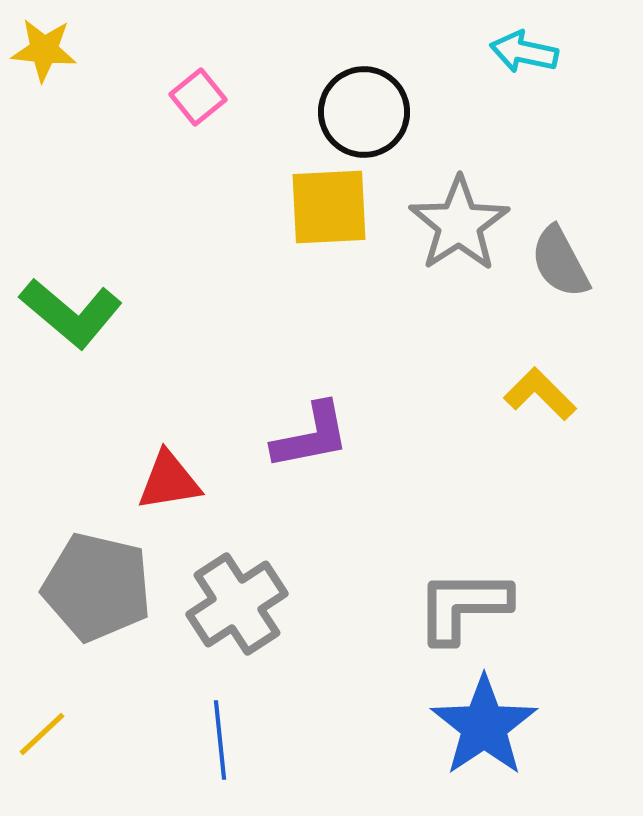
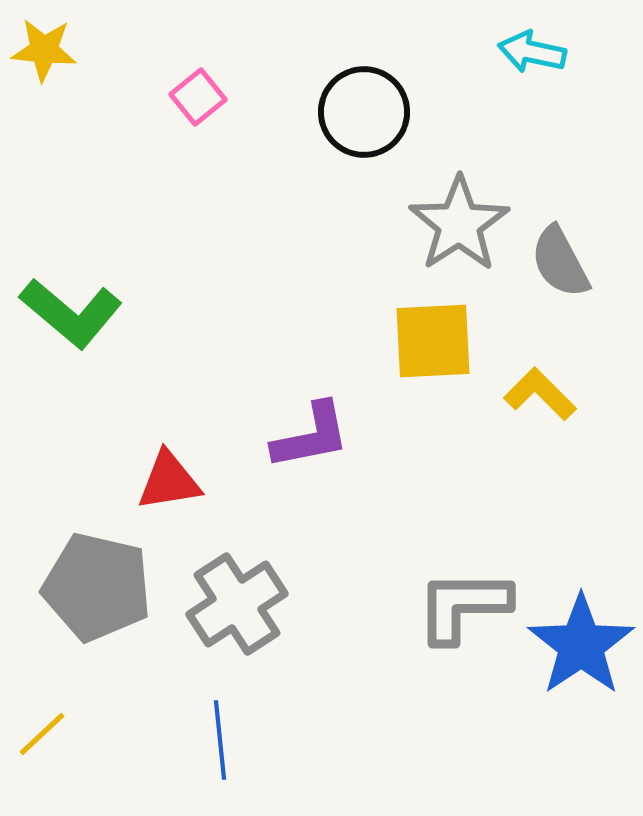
cyan arrow: moved 8 px right
yellow square: moved 104 px right, 134 px down
blue star: moved 97 px right, 81 px up
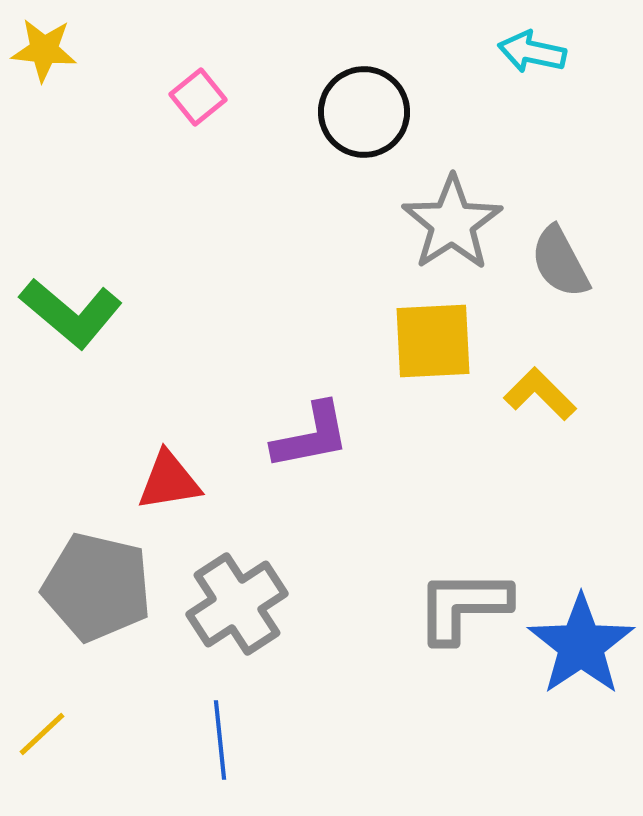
gray star: moved 7 px left, 1 px up
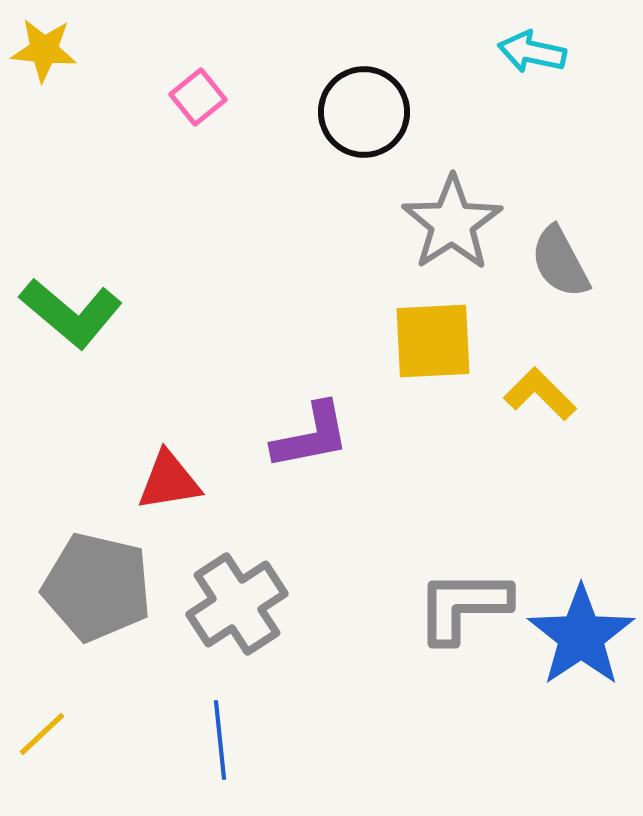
blue star: moved 9 px up
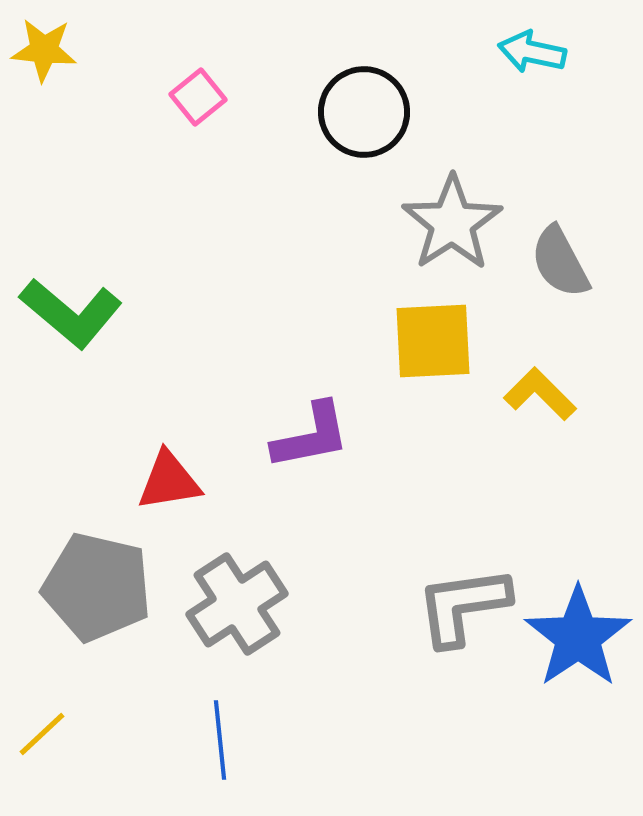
gray L-shape: rotated 8 degrees counterclockwise
blue star: moved 3 px left, 1 px down
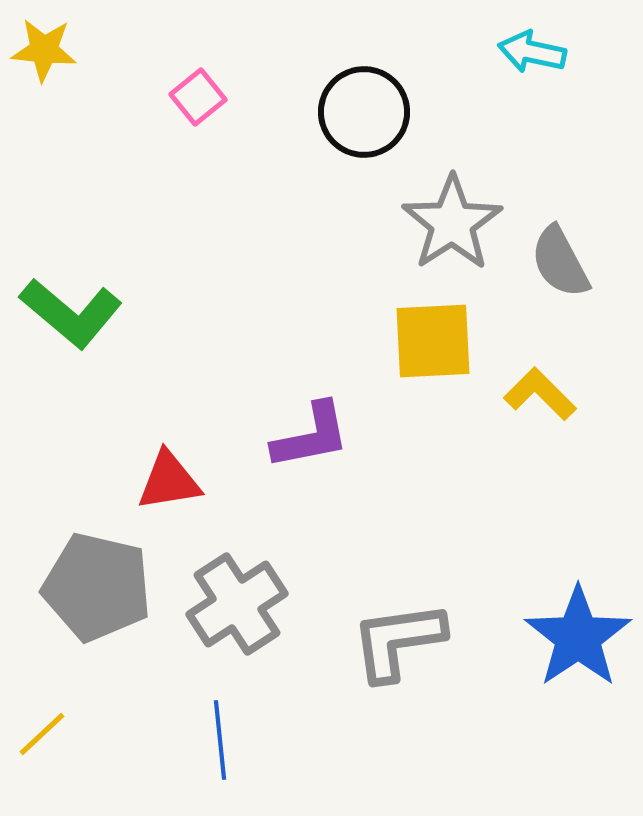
gray L-shape: moved 65 px left, 35 px down
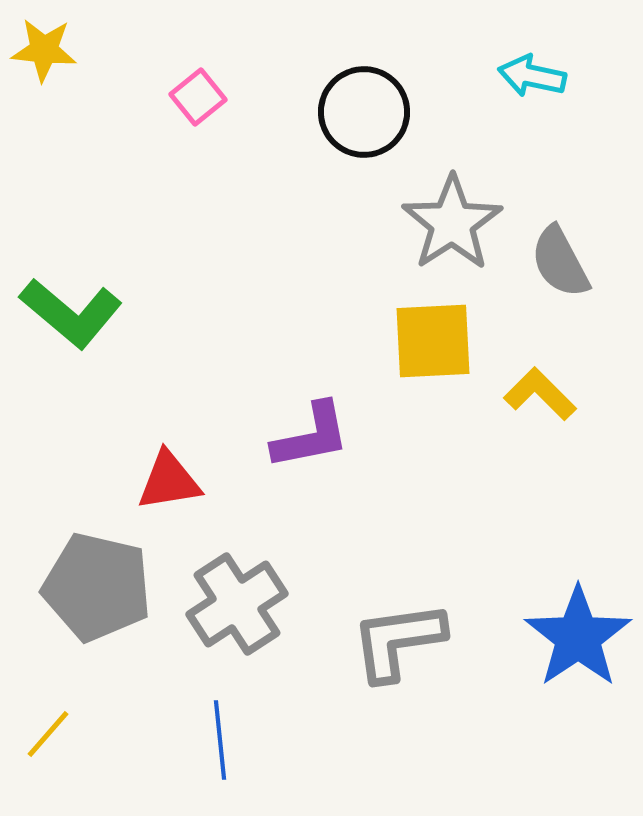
cyan arrow: moved 24 px down
yellow line: moved 6 px right; rotated 6 degrees counterclockwise
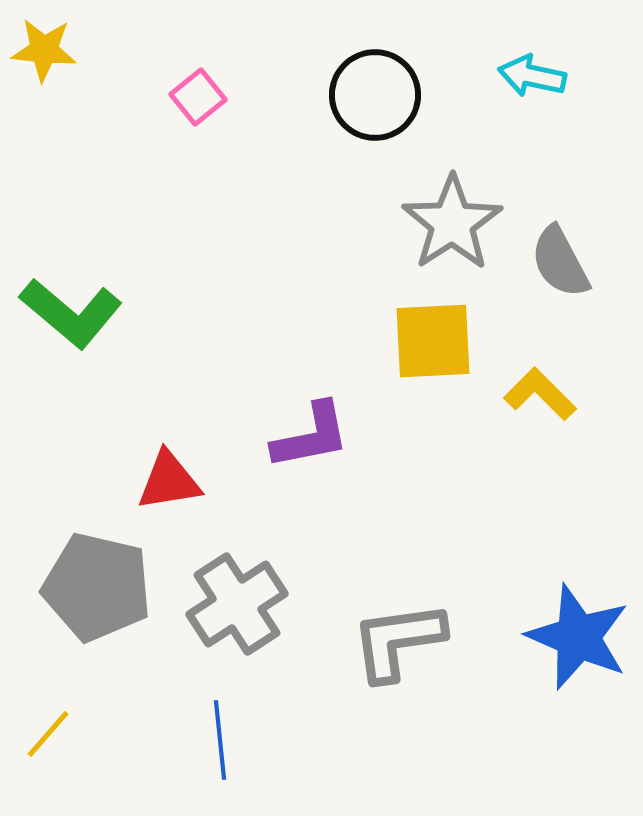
black circle: moved 11 px right, 17 px up
blue star: rotated 15 degrees counterclockwise
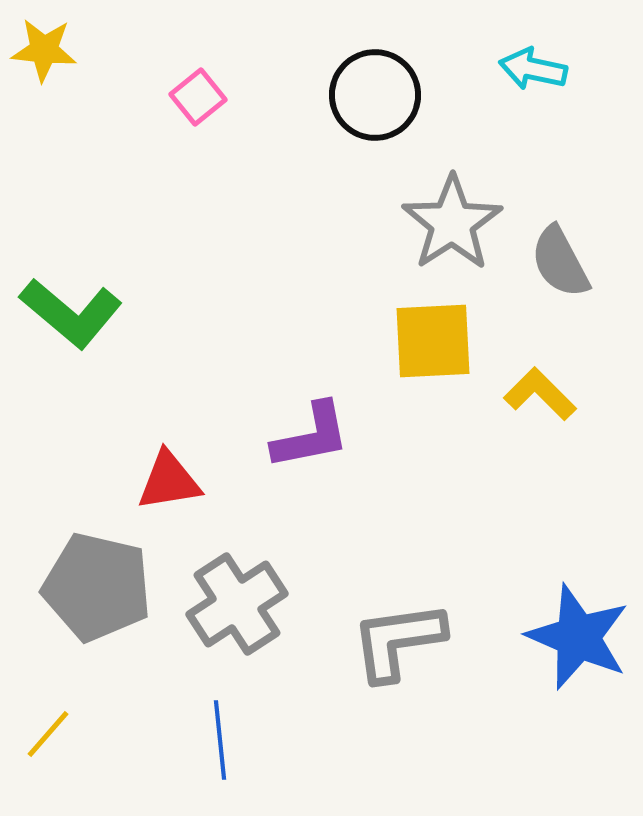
cyan arrow: moved 1 px right, 7 px up
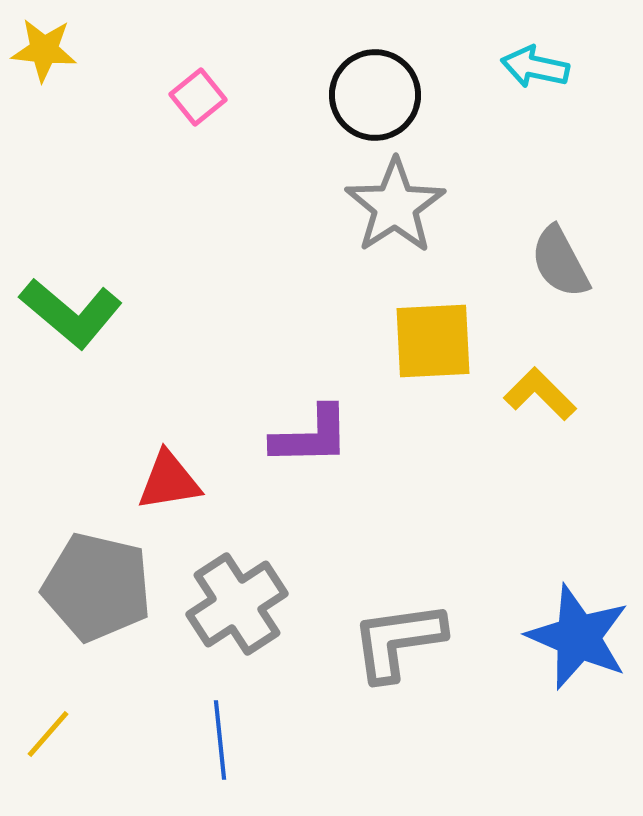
cyan arrow: moved 2 px right, 2 px up
gray star: moved 57 px left, 17 px up
purple L-shape: rotated 10 degrees clockwise
